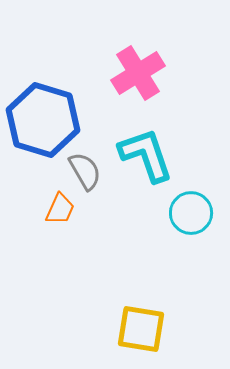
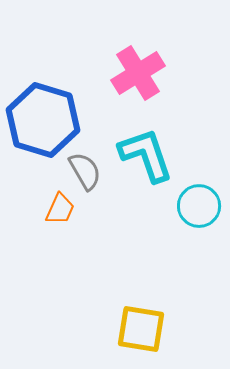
cyan circle: moved 8 px right, 7 px up
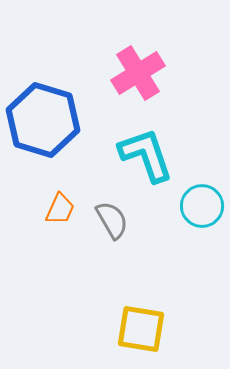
gray semicircle: moved 27 px right, 49 px down
cyan circle: moved 3 px right
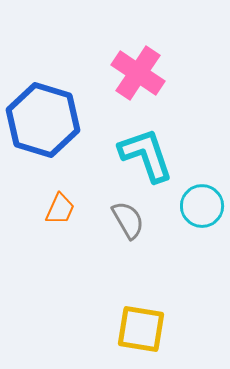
pink cross: rotated 24 degrees counterclockwise
gray semicircle: moved 16 px right
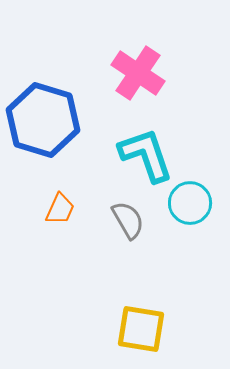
cyan circle: moved 12 px left, 3 px up
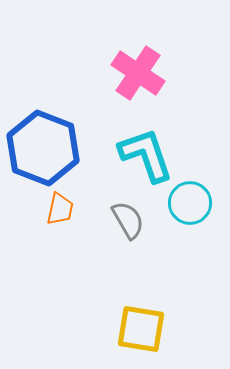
blue hexagon: moved 28 px down; rotated 4 degrees clockwise
orange trapezoid: rotated 12 degrees counterclockwise
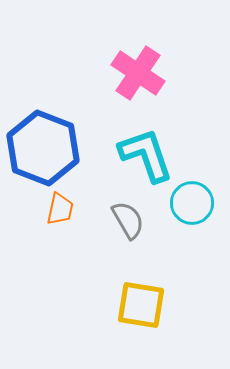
cyan circle: moved 2 px right
yellow square: moved 24 px up
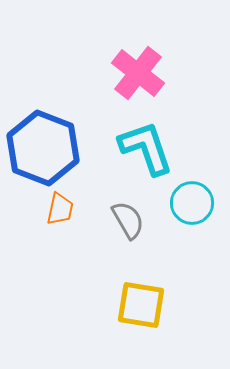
pink cross: rotated 4 degrees clockwise
cyan L-shape: moved 7 px up
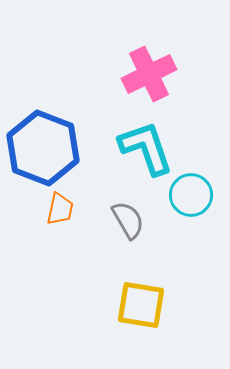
pink cross: moved 11 px right, 1 px down; rotated 26 degrees clockwise
cyan circle: moved 1 px left, 8 px up
